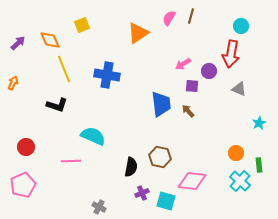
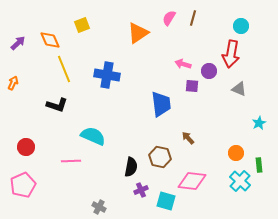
brown line: moved 2 px right, 2 px down
pink arrow: rotated 49 degrees clockwise
brown arrow: moved 27 px down
purple cross: moved 1 px left, 3 px up
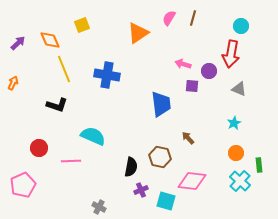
cyan star: moved 25 px left
red circle: moved 13 px right, 1 px down
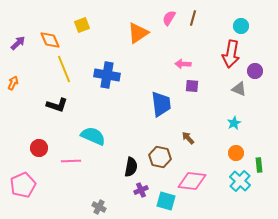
pink arrow: rotated 14 degrees counterclockwise
purple circle: moved 46 px right
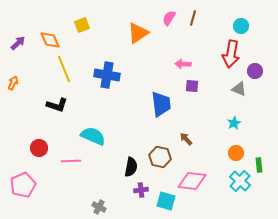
brown arrow: moved 2 px left, 1 px down
purple cross: rotated 16 degrees clockwise
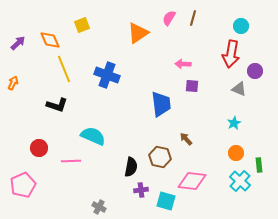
blue cross: rotated 10 degrees clockwise
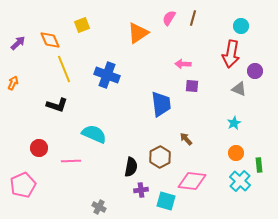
cyan semicircle: moved 1 px right, 2 px up
brown hexagon: rotated 20 degrees clockwise
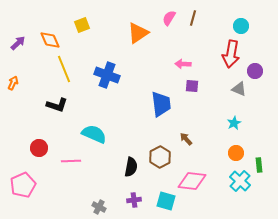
purple cross: moved 7 px left, 10 px down
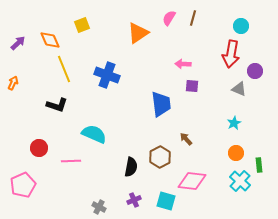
purple cross: rotated 16 degrees counterclockwise
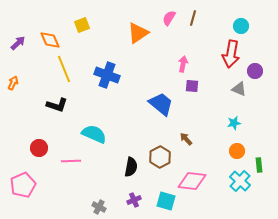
pink arrow: rotated 98 degrees clockwise
blue trapezoid: rotated 44 degrees counterclockwise
cyan star: rotated 16 degrees clockwise
orange circle: moved 1 px right, 2 px up
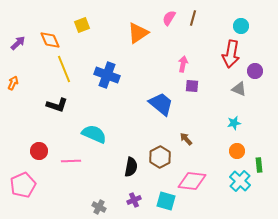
red circle: moved 3 px down
